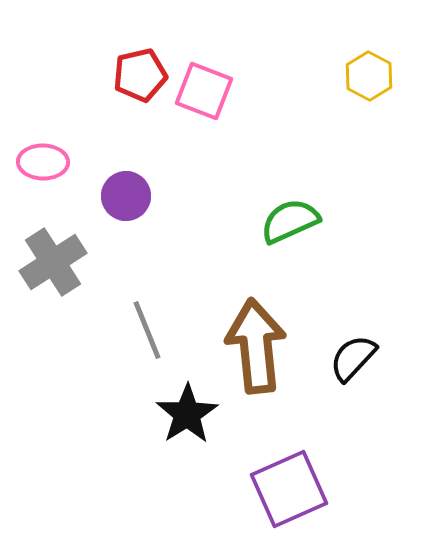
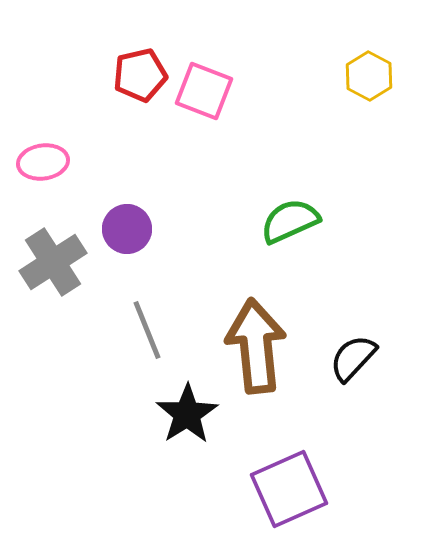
pink ellipse: rotated 9 degrees counterclockwise
purple circle: moved 1 px right, 33 px down
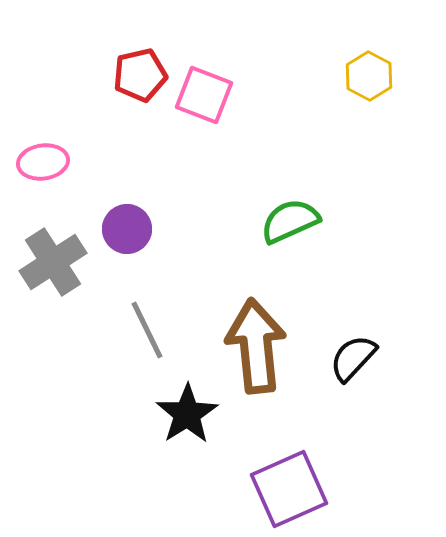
pink square: moved 4 px down
gray line: rotated 4 degrees counterclockwise
